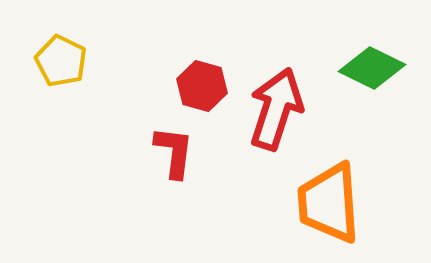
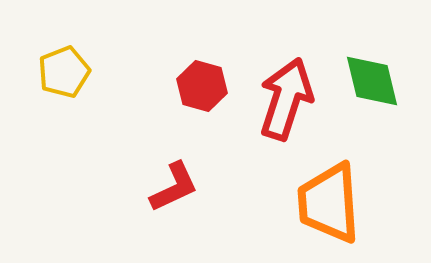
yellow pentagon: moved 3 px right, 11 px down; rotated 24 degrees clockwise
green diamond: moved 13 px down; rotated 50 degrees clockwise
red arrow: moved 10 px right, 10 px up
red L-shape: moved 35 px down; rotated 58 degrees clockwise
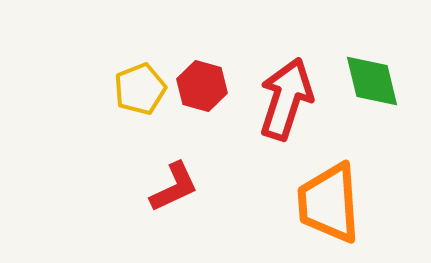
yellow pentagon: moved 76 px right, 17 px down
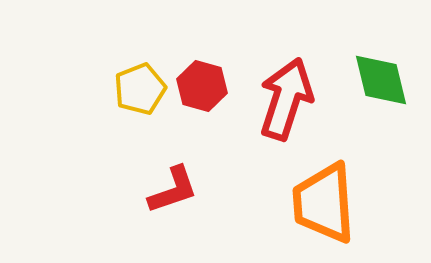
green diamond: moved 9 px right, 1 px up
red L-shape: moved 1 px left, 3 px down; rotated 6 degrees clockwise
orange trapezoid: moved 5 px left
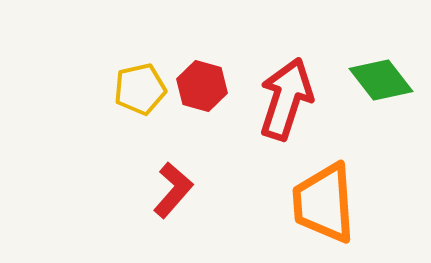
green diamond: rotated 24 degrees counterclockwise
yellow pentagon: rotated 9 degrees clockwise
red L-shape: rotated 30 degrees counterclockwise
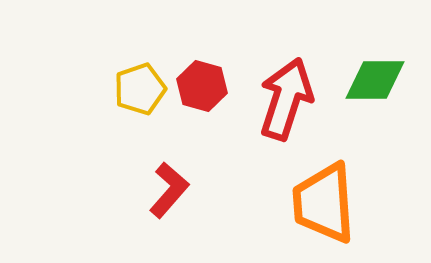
green diamond: moved 6 px left; rotated 52 degrees counterclockwise
yellow pentagon: rotated 6 degrees counterclockwise
red L-shape: moved 4 px left
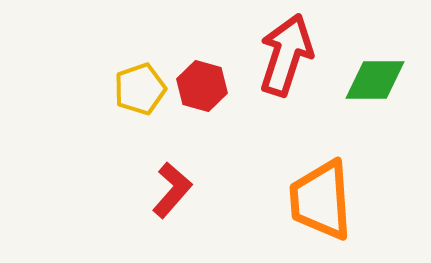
red arrow: moved 44 px up
red L-shape: moved 3 px right
orange trapezoid: moved 3 px left, 3 px up
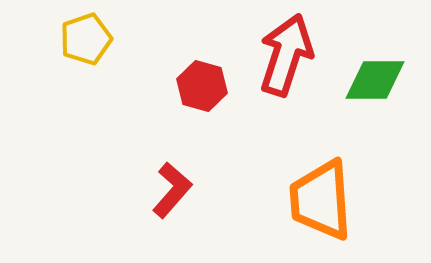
yellow pentagon: moved 54 px left, 50 px up
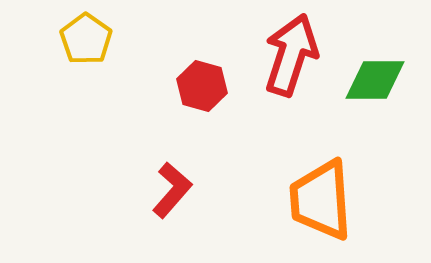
yellow pentagon: rotated 18 degrees counterclockwise
red arrow: moved 5 px right
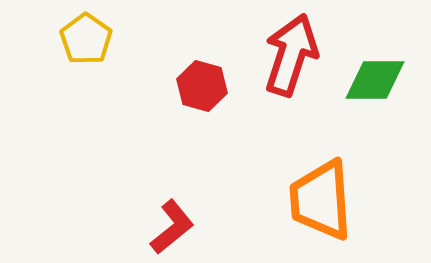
red L-shape: moved 37 px down; rotated 10 degrees clockwise
